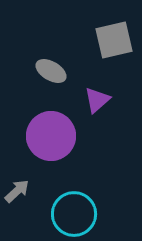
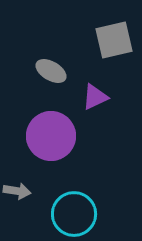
purple triangle: moved 2 px left, 3 px up; rotated 16 degrees clockwise
gray arrow: rotated 52 degrees clockwise
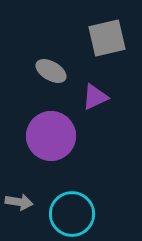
gray square: moved 7 px left, 2 px up
gray arrow: moved 2 px right, 11 px down
cyan circle: moved 2 px left
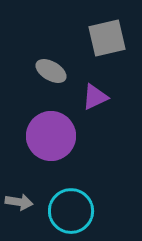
cyan circle: moved 1 px left, 3 px up
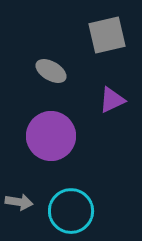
gray square: moved 3 px up
purple triangle: moved 17 px right, 3 px down
